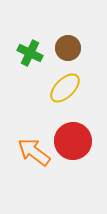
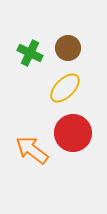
red circle: moved 8 px up
orange arrow: moved 2 px left, 2 px up
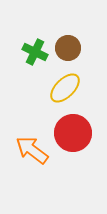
green cross: moved 5 px right, 1 px up
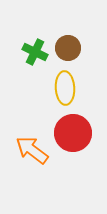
yellow ellipse: rotated 48 degrees counterclockwise
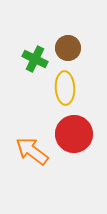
green cross: moved 7 px down
red circle: moved 1 px right, 1 px down
orange arrow: moved 1 px down
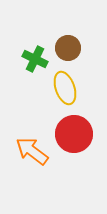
yellow ellipse: rotated 16 degrees counterclockwise
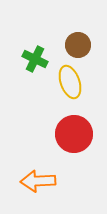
brown circle: moved 10 px right, 3 px up
yellow ellipse: moved 5 px right, 6 px up
orange arrow: moved 6 px right, 30 px down; rotated 40 degrees counterclockwise
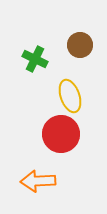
brown circle: moved 2 px right
yellow ellipse: moved 14 px down
red circle: moved 13 px left
